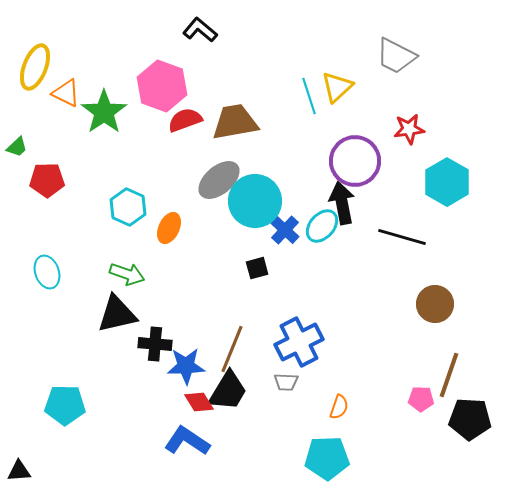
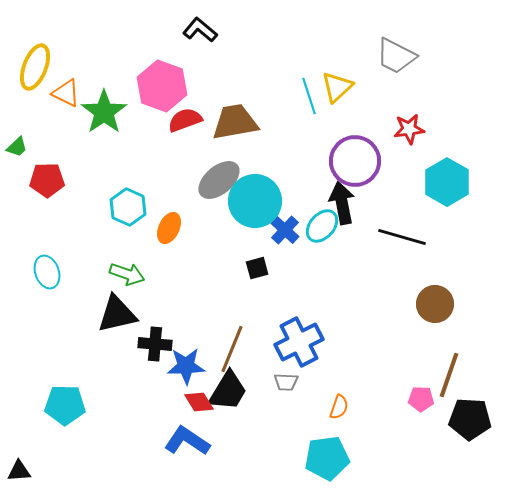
cyan pentagon at (327, 458): rotated 6 degrees counterclockwise
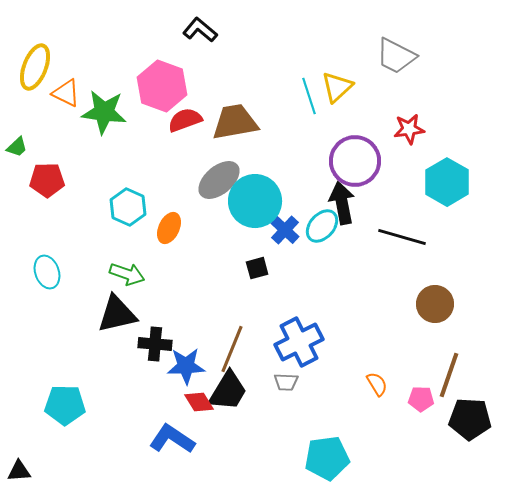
green star at (104, 112): rotated 30 degrees counterclockwise
orange semicircle at (339, 407): moved 38 px right, 23 px up; rotated 50 degrees counterclockwise
blue L-shape at (187, 441): moved 15 px left, 2 px up
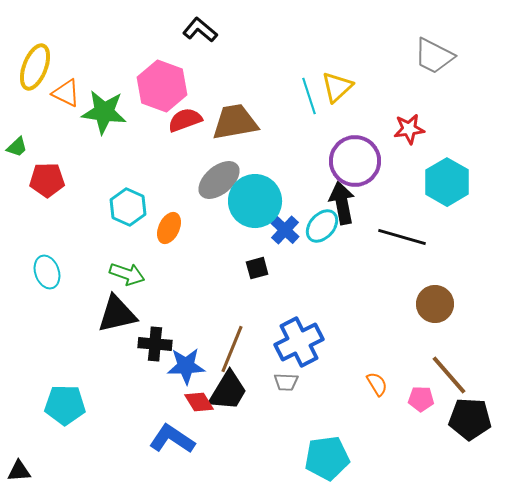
gray trapezoid at (396, 56): moved 38 px right
brown line at (449, 375): rotated 60 degrees counterclockwise
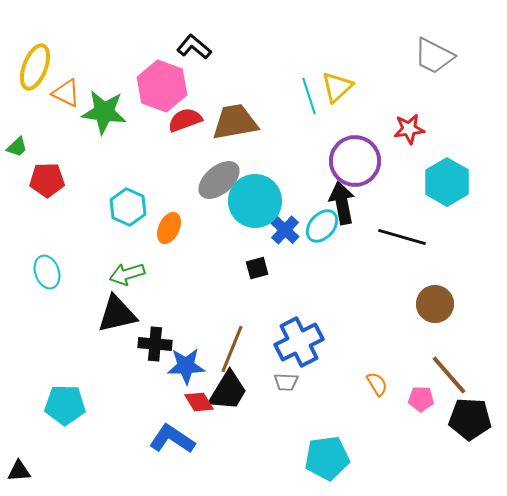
black L-shape at (200, 30): moved 6 px left, 17 px down
green arrow at (127, 274): rotated 144 degrees clockwise
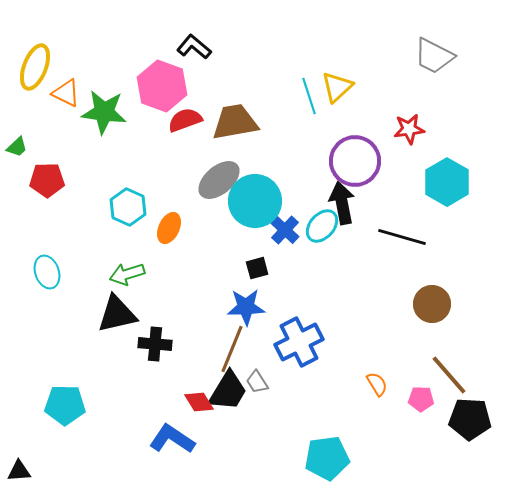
brown circle at (435, 304): moved 3 px left
blue star at (186, 366): moved 60 px right, 59 px up
gray trapezoid at (286, 382): moved 29 px left; rotated 55 degrees clockwise
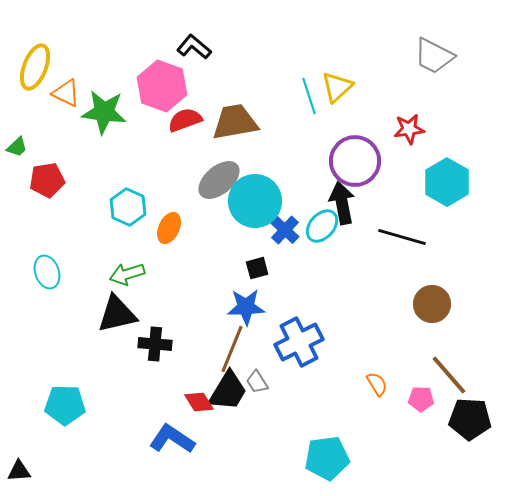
red pentagon at (47, 180): rotated 8 degrees counterclockwise
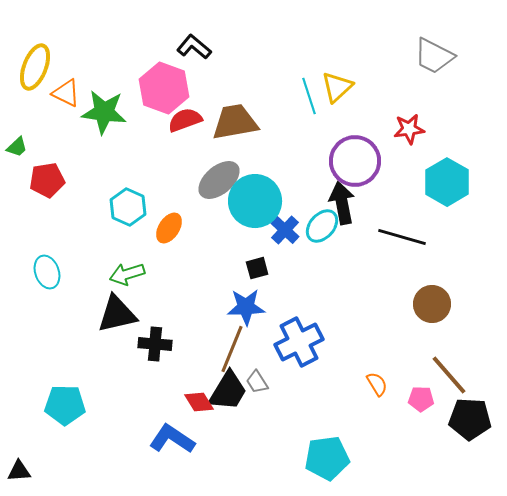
pink hexagon at (162, 86): moved 2 px right, 2 px down
orange ellipse at (169, 228): rotated 8 degrees clockwise
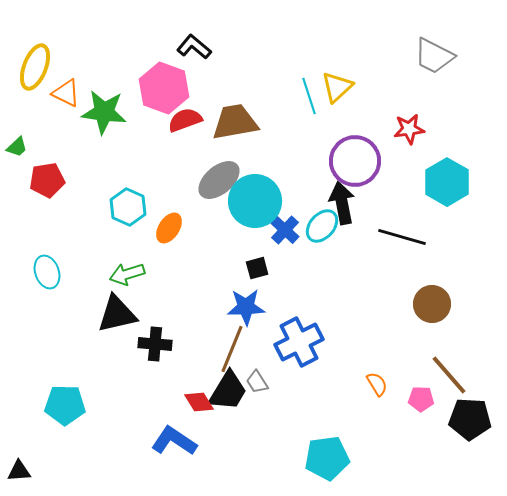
blue L-shape at (172, 439): moved 2 px right, 2 px down
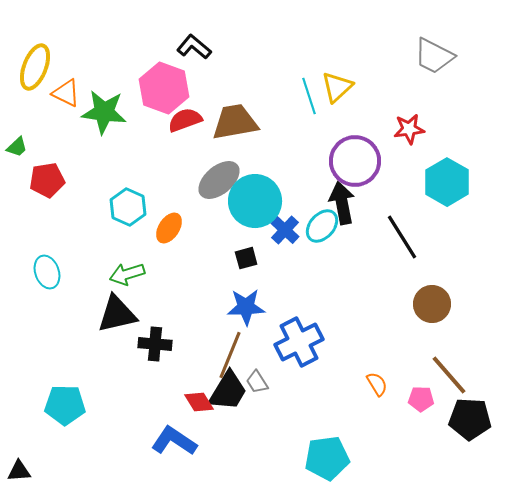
black line at (402, 237): rotated 42 degrees clockwise
black square at (257, 268): moved 11 px left, 10 px up
brown line at (232, 349): moved 2 px left, 6 px down
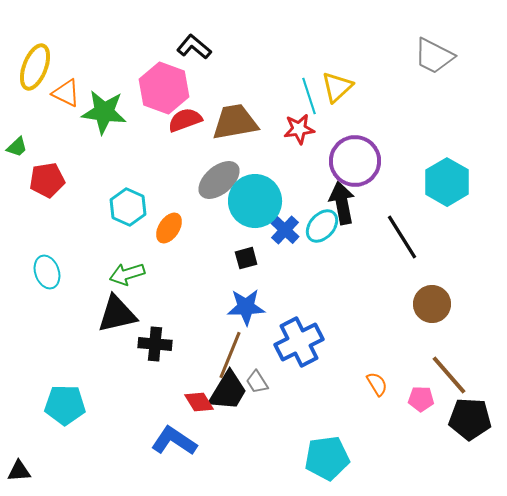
red star at (409, 129): moved 110 px left
